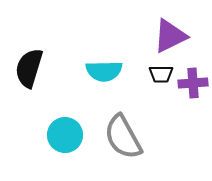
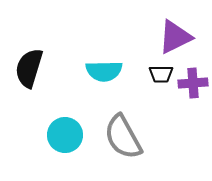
purple triangle: moved 5 px right, 1 px down
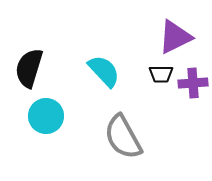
cyan semicircle: rotated 132 degrees counterclockwise
cyan circle: moved 19 px left, 19 px up
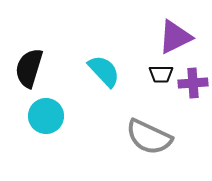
gray semicircle: moved 26 px right; rotated 36 degrees counterclockwise
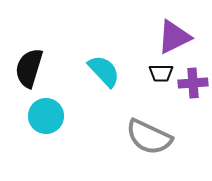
purple triangle: moved 1 px left
black trapezoid: moved 1 px up
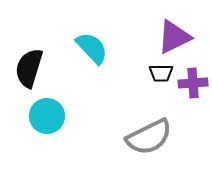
cyan semicircle: moved 12 px left, 23 px up
cyan circle: moved 1 px right
gray semicircle: rotated 51 degrees counterclockwise
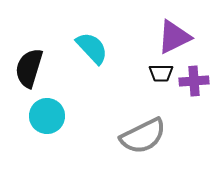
purple cross: moved 1 px right, 2 px up
gray semicircle: moved 6 px left, 1 px up
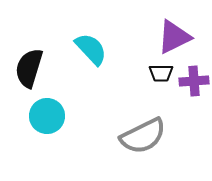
cyan semicircle: moved 1 px left, 1 px down
